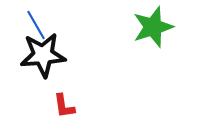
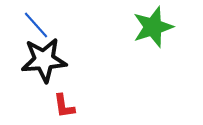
blue line: rotated 12 degrees counterclockwise
black star: moved 1 px right, 5 px down
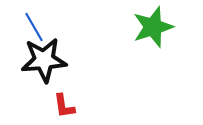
blue line: moved 2 px left, 2 px down; rotated 12 degrees clockwise
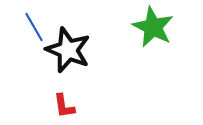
green star: rotated 27 degrees counterclockwise
black star: moved 24 px right, 10 px up; rotated 27 degrees clockwise
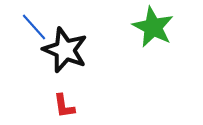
blue line: rotated 12 degrees counterclockwise
black star: moved 3 px left
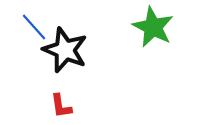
red L-shape: moved 3 px left
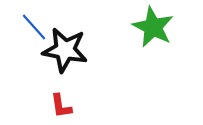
black star: rotated 12 degrees counterclockwise
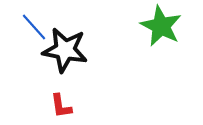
green star: moved 8 px right, 1 px up
